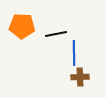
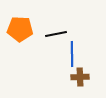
orange pentagon: moved 2 px left, 3 px down
blue line: moved 2 px left, 1 px down
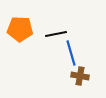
blue line: moved 1 px left, 1 px up; rotated 15 degrees counterclockwise
brown cross: moved 1 px up; rotated 12 degrees clockwise
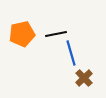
orange pentagon: moved 2 px right, 5 px down; rotated 15 degrees counterclockwise
brown cross: moved 4 px right, 2 px down; rotated 36 degrees clockwise
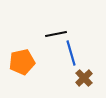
orange pentagon: moved 28 px down
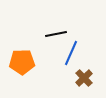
blue line: rotated 40 degrees clockwise
orange pentagon: rotated 10 degrees clockwise
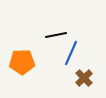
black line: moved 1 px down
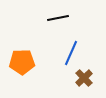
black line: moved 2 px right, 17 px up
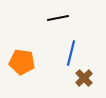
blue line: rotated 10 degrees counterclockwise
orange pentagon: rotated 10 degrees clockwise
